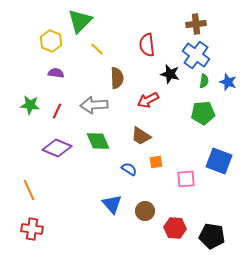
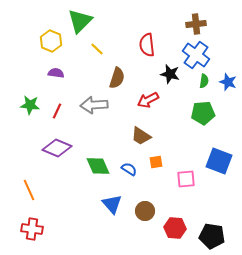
brown semicircle: rotated 20 degrees clockwise
green diamond: moved 25 px down
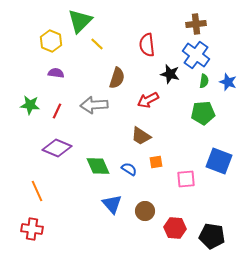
yellow line: moved 5 px up
orange line: moved 8 px right, 1 px down
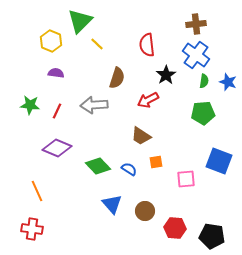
black star: moved 4 px left, 1 px down; rotated 24 degrees clockwise
green diamond: rotated 20 degrees counterclockwise
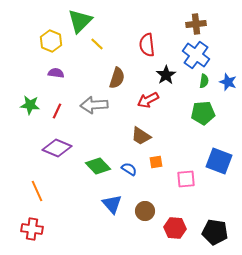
black pentagon: moved 3 px right, 4 px up
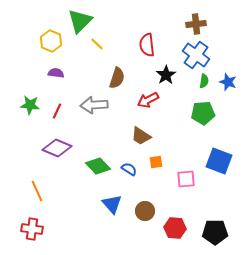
black pentagon: rotated 10 degrees counterclockwise
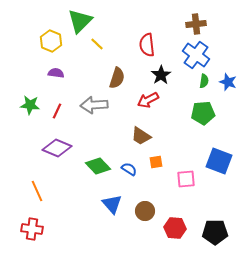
black star: moved 5 px left
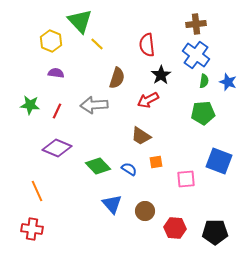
green triangle: rotated 28 degrees counterclockwise
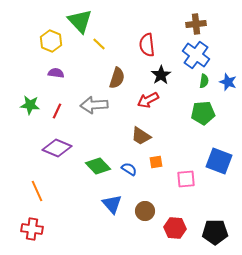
yellow line: moved 2 px right
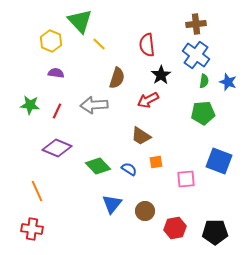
blue triangle: rotated 20 degrees clockwise
red hexagon: rotated 15 degrees counterclockwise
